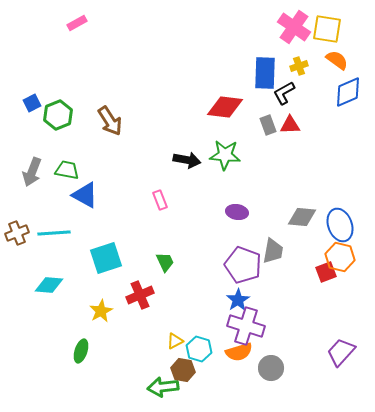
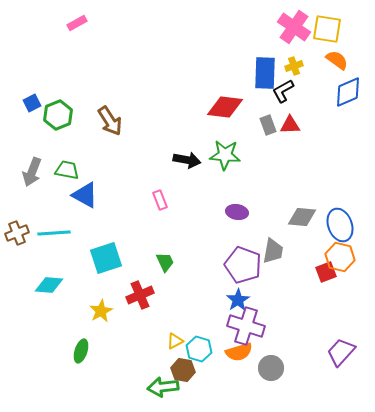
yellow cross at (299, 66): moved 5 px left
black L-shape at (284, 93): moved 1 px left, 2 px up
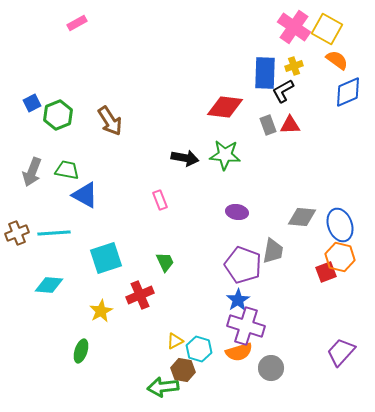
yellow square at (327, 29): rotated 20 degrees clockwise
black arrow at (187, 160): moved 2 px left, 2 px up
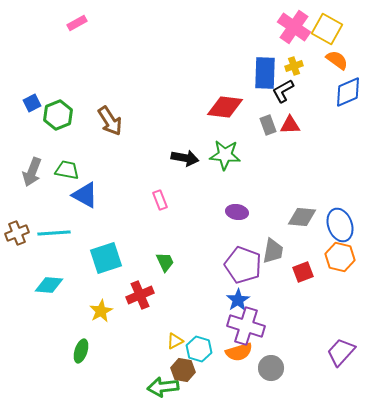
red square at (326, 272): moved 23 px left
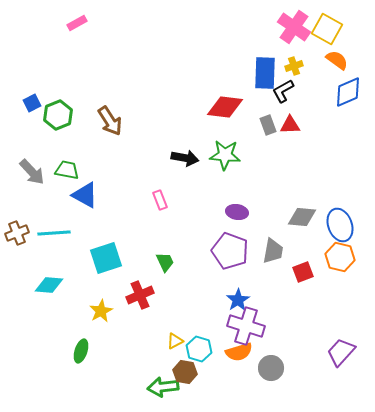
gray arrow at (32, 172): rotated 64 degrees counterclockwise
purple pentagon at (243, 265): moved 13 px left, 14 px up
brown hexagon at (183, 370): moved 2 px right, 2 px down
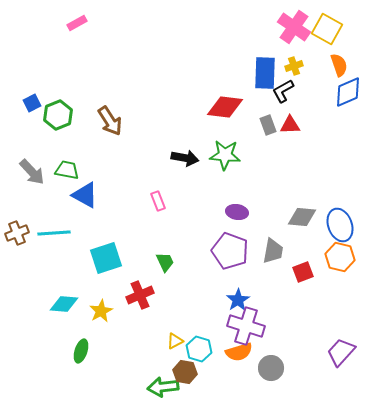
orange semicircle at (337, 60): moved 2 px right, 5 px down; rotated 35 degrees clockwise
pink rectangle at (160, 200): moved 2 px left, 1 px down
cyan diamond at (49, 285): moved 15 px right, 19 px down
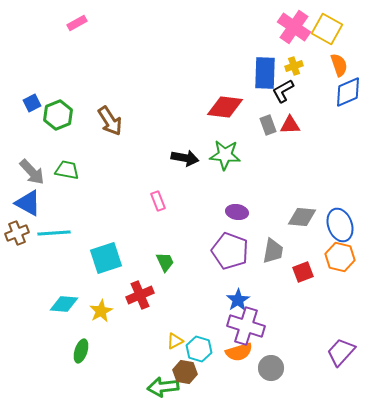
blue triangle at (85, 195): moved 57 px left, 8 px down
